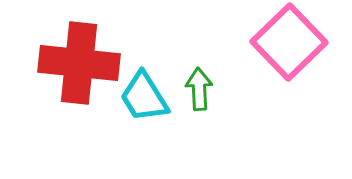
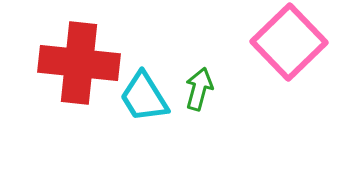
green arrow: rotated 18 degrees clockwise
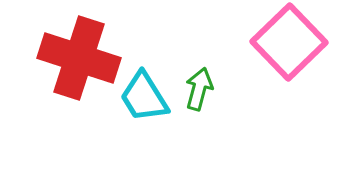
red cross: moved 5 px up; rotated 12 degrees clockwise
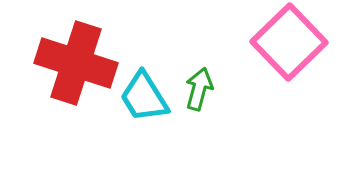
red cross: moved 3 px left, 5 px down
